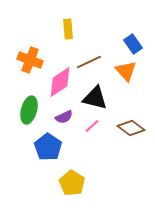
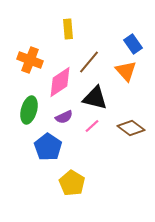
brown line: rotated 25 degrees counterclockwise
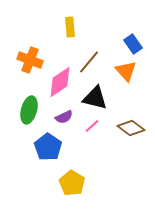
yellow rectangle: moved 2 px right, 2 px up
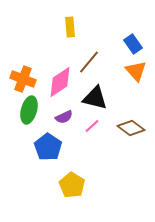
orange cross: moved 7 px left, 19 px down
orange triangle: moved 10 px right
yellow pentagon: moved 2 px down
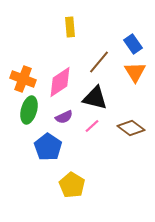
brown line: moved 10 px right
orange triangle: moved 1 px left, 1 px down; rotated 10 degrees clockwise
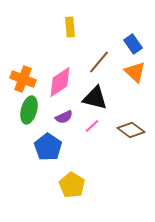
orange triangle: rotated 15 degrees counterclockwise
brown diamond: moved 2 px down
